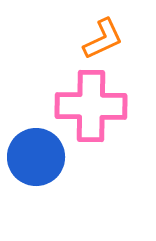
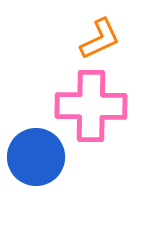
orange L-shape: moved 3 px left
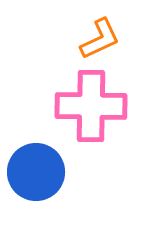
blue circle: moved 15 px down
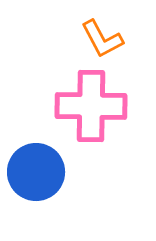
orange L-shape: moved 2 px right; rotated 87 degrees clockwise
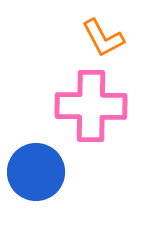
orange L-shape: moved 1 px right, 1 px up
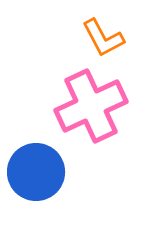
pink cross: rotated 26 degrees counterclockwise
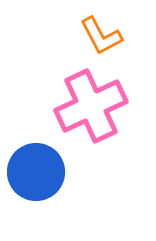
orange L-shape: moved 2 px left, 2 px up
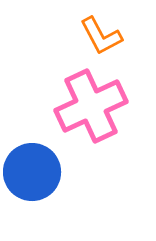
blue circle: moved 4 px left
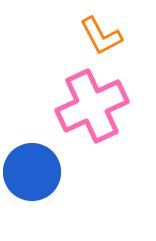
pink cross: moved 1 px right
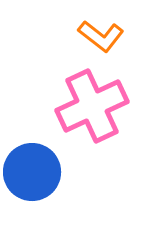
orange L-shape: rotated 24 degrees counterclockwise
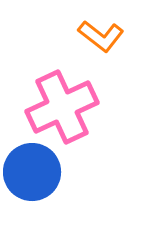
pink cross: moved 30 px left, 1 px down
